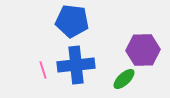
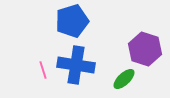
blue pentagon: rotated 24 degrees counterclockwise
purple hexagon: moved 2 px right, 1 px up; rotated 20 degrees clockwise
blue cross: rotated 15 degrees clockwise
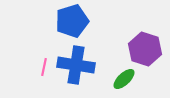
pink line: moved 1 px right, 3 px up; rotated 30 degrees clockwise
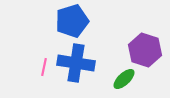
purple hexagon: moved 1 px down
blue cross: moved 2 px up
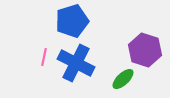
blue cross: rotated 18 degrees clockwise
pink line: moved 10 px up
green ellipse: moved 1 px left
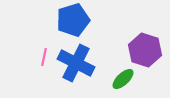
blue pentagon: moved 1 px right, 1 px up
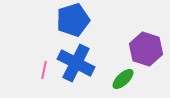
purple hexagon: moved 1 px right, 1 px up
pink line: moved 13 px down
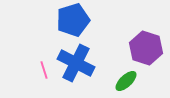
purple hexagon: moved 1 px up
pink line: rotated 30 degrees counterclockwise
green ellipse: moved 3 px right, 2 px down
